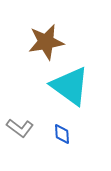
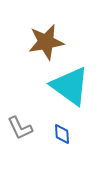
gray L-shape: rotated 28 degrees clockwise
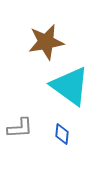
gray L-shape: rotated 68 degrees counterclockwise
blue diamond: rotated 10 degrees clockwise
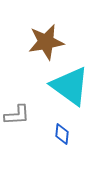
gray L-shape: moved 3 px left, 13 px up
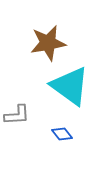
brown star: moved 2 px right, 1 px down
blue diamond: rotated 45 degrees counterclockwise
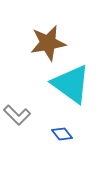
cyan triangle: moved 1 px right, 2 px up
gray L-shape: rotated 48 degrees clockwise
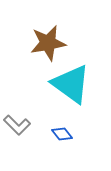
gray L-shape: moved 10 px down
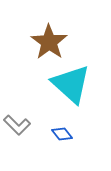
brown star: moved 1 px right, 1 px up; rotated 27 degrees counterclockwise
cyan triangle: rotated 6 degrees clockwise
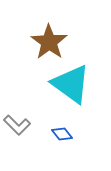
cyan triangle: rotated 6 degrees counterclockwise
